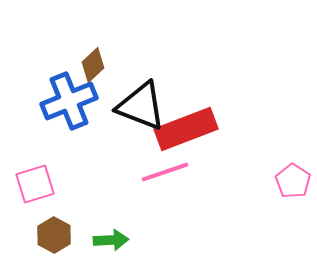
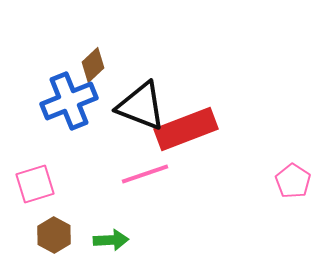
pink line: moved 20 px left, 2 px down
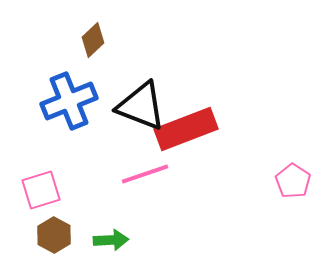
brown diamond: moved 25 px up
pink square: moved 6 px right, 6 px down
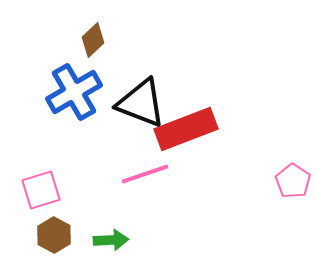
blue cross: moved 5 px right, 9 px up; rotated 8 degrees counterclockwise
black triangle: moved 3 px up
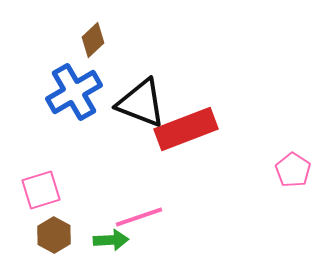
pink line: moved 6 px left, 43 px down
pink pentagon: moved 11 px up
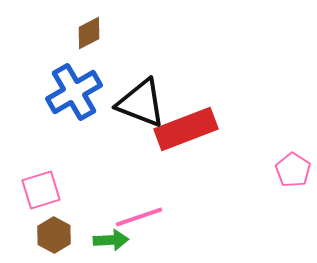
brown diamond: moved 4 px left, 7 px up; rotated 16 degrees clockwise
